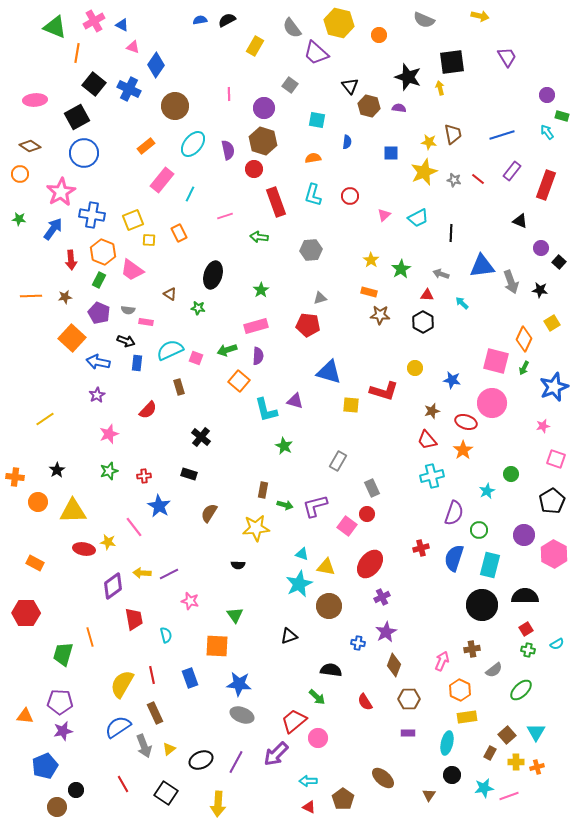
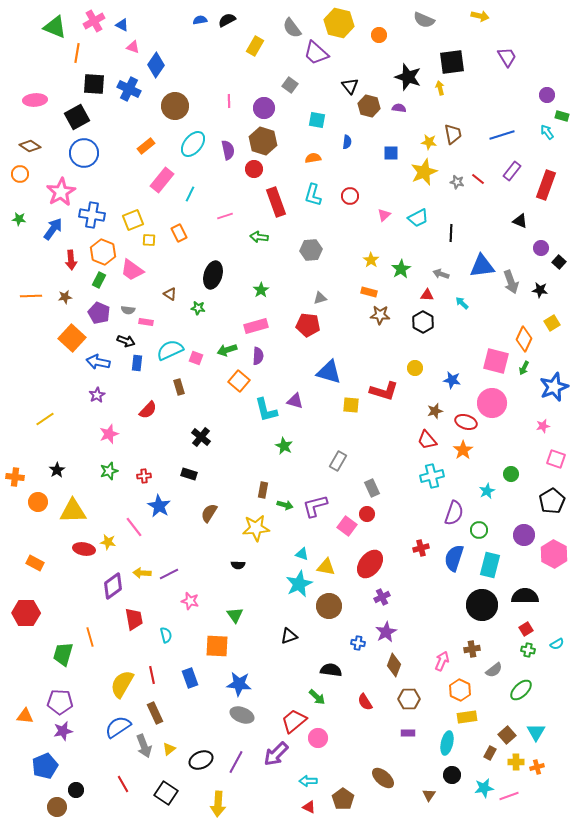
black square at (94, 84): rotated 35 degrees counterclockwise
pink line at (229, 94): moved 7 px down
gray star at (454, 180): moved 3 px right, 2 px down
brown star at (432, 411): moved 3 px right
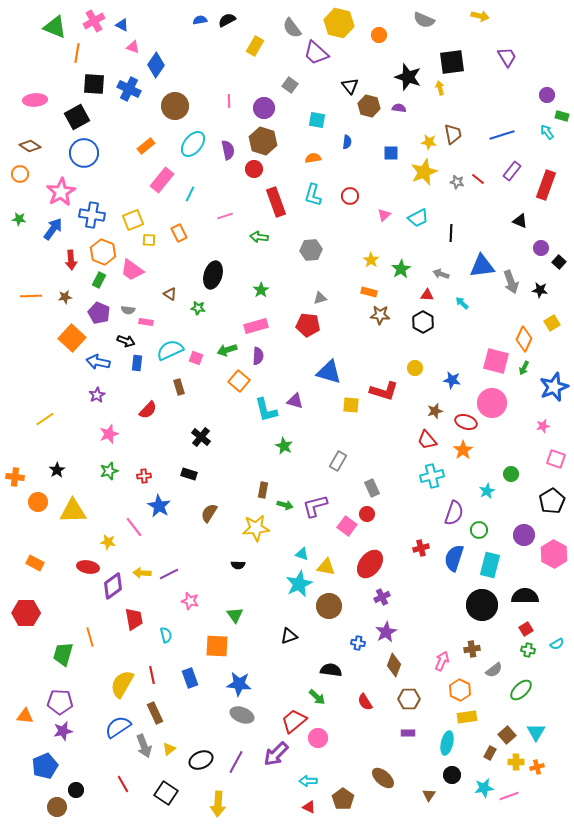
red ellipse at (84, 549): moved 4 px right, 18 px down
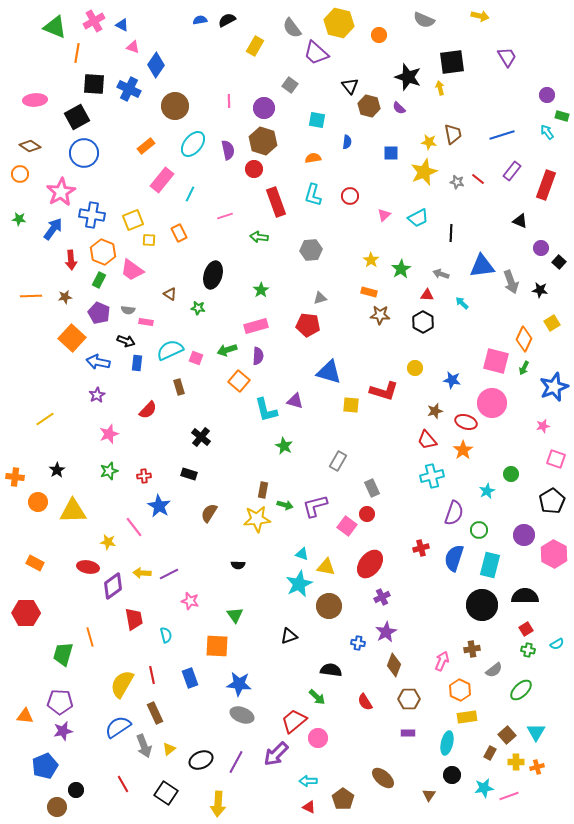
purple semicircle at (399, 108): rotated 144 degrees counterclockwise
yellow star at (256, 528): moved 1 px right, 9 px up
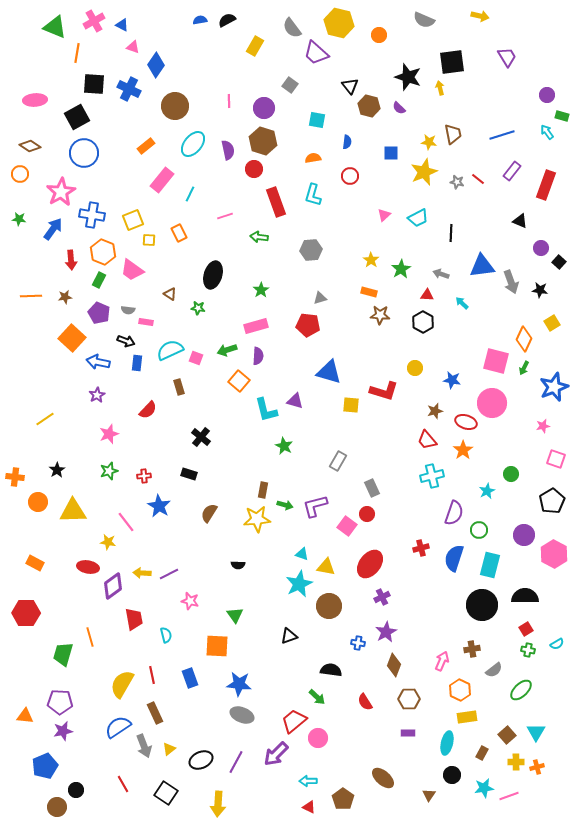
red circle at (350, 196): moved 20 px up
pink line at (134, 527): moved 8 px left, 5 px up
brown rectangle at (490, 753): moved 8 px left
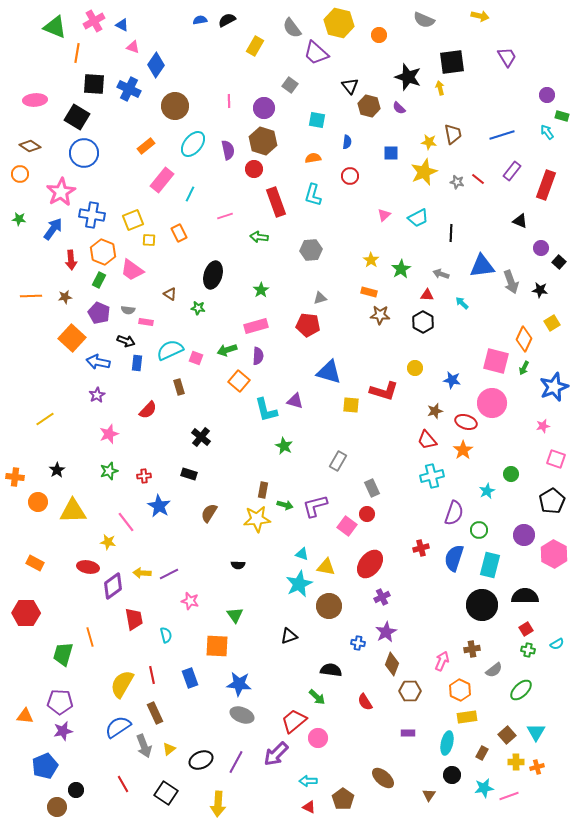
black square at (77, 117): rotated 30 degrees counterclockwise
brown diamond at (394, 665): moved 2 px left, 1 px up
brown hexagon at (409, 699): moved 1 px right, 8 px up
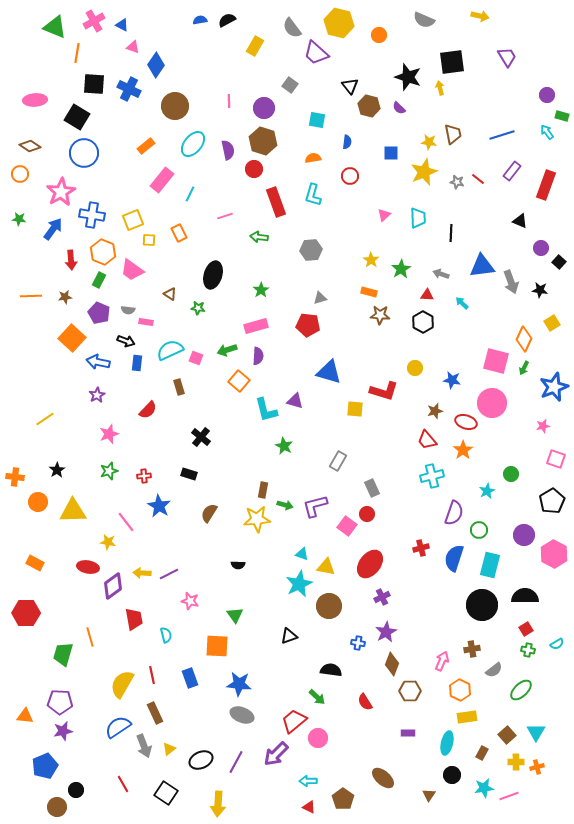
cyan trapezoid at (418, 218): rotated 65 degrees counterclockwise
yellow square at (351, 405): moved 4 px right, 4 px down
